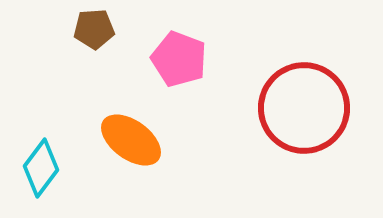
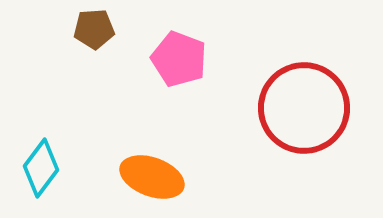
orange ellipse: moved 21 px right, 37 px down; rotated 16 degrees counterclockwise
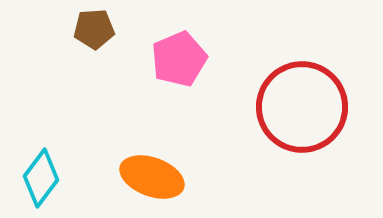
pink pentagon: rotated 28 degrees clockwise
red circle: moved 2 px left, 1 px up
cyan diamond: moved 10 px down
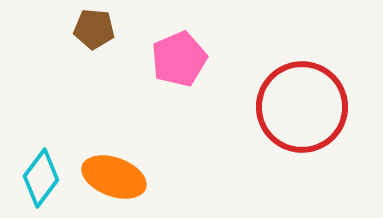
brown pentagon: rotated 9 degrees clockwise
orange ellipse: moved 38 px left
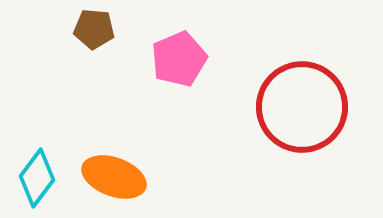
cyan diamond: moved 4 px left
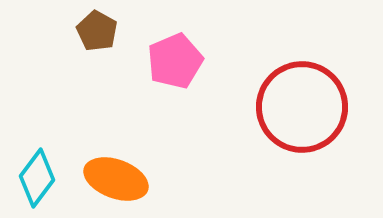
brown pentagon: moved 3 px right, 2 px down; rotated 24 degrees clockwise
pink pentagon: moved 4 px left, 2 px down
orange ellipse: moved 2 px right, 2 px down
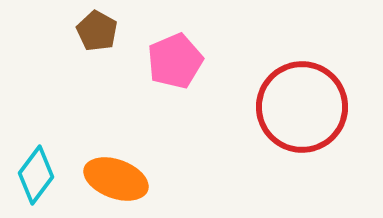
cyan diamond: moved 1 px left, 3 px up
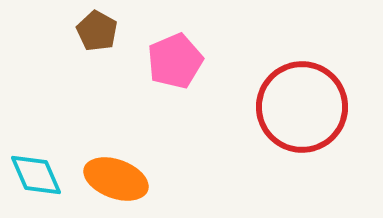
cyan diamond: rotated 60 degrees counterclockwise
